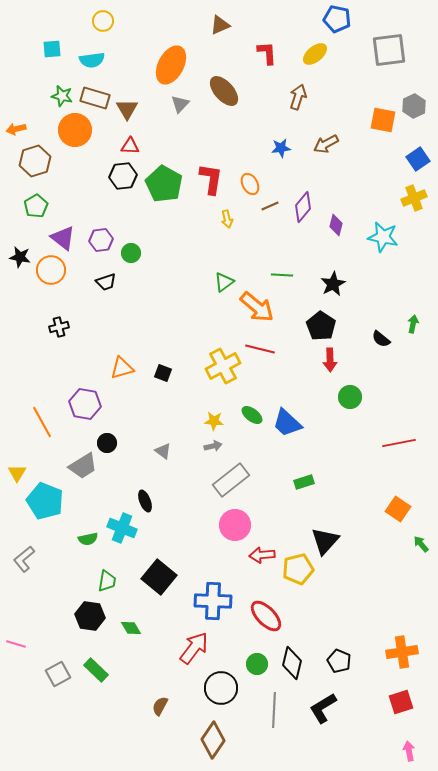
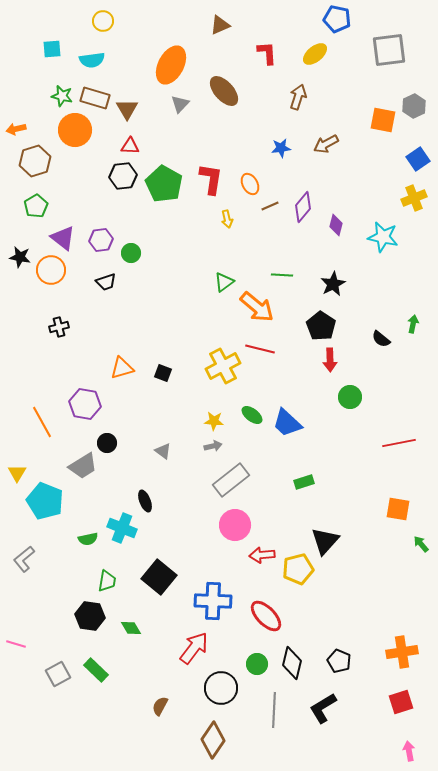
orange square at (398, 509): rotated 25 degrees counterclockwise
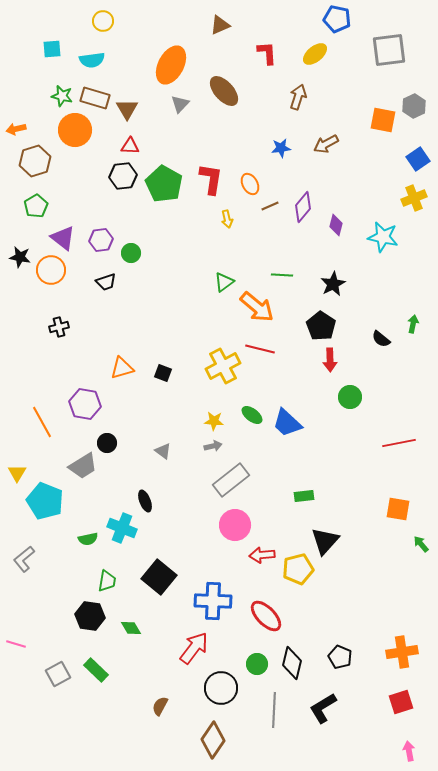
green rectangle at (304, 482): moved 14 px down; rotated 12 degrees clockwise
black pentagon at (339, 661): moved 1 px right, 4 px up
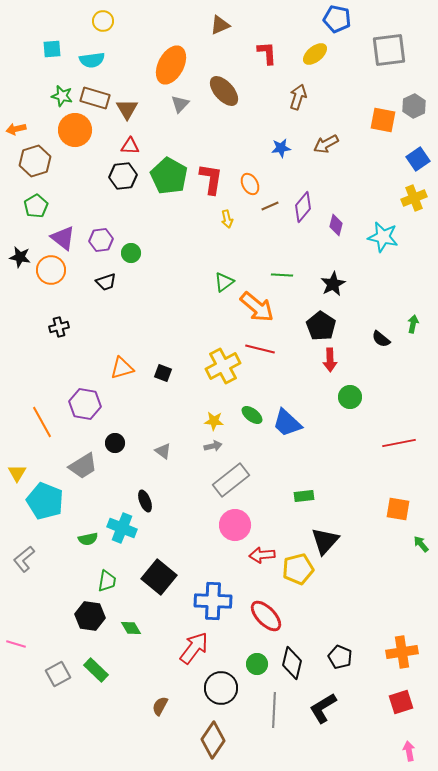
green pentagon at (164, 184): moved 5 px right, 8 px up
black circle at (107, 443): moved 8 px right
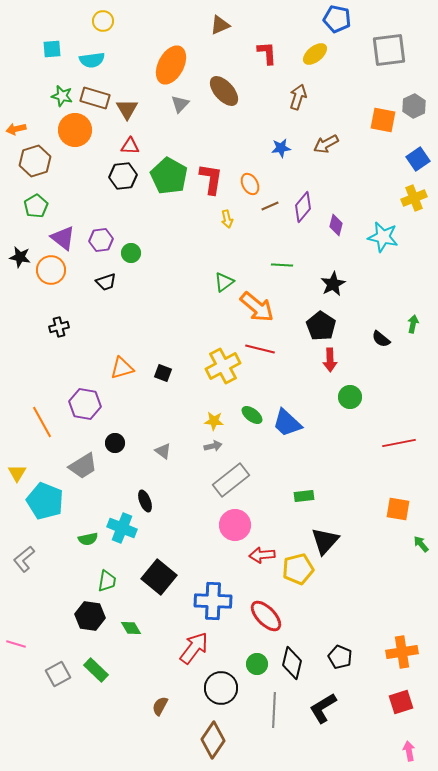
green line at (282, 275): moved 10 px up
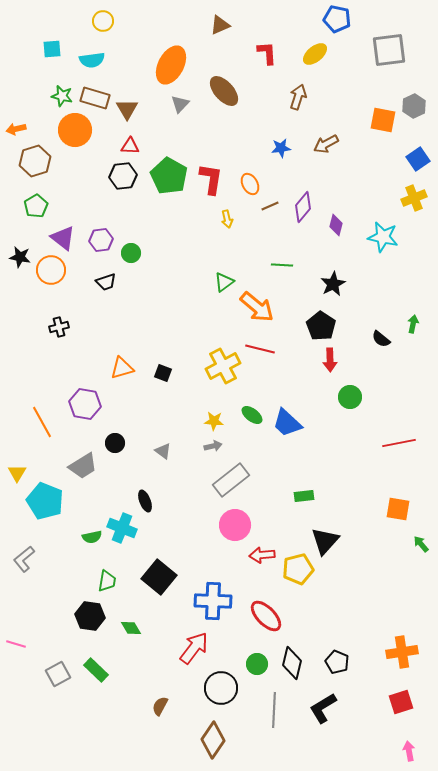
green semicircle at (88, 539): moved 4 px right, 2 px up
black pentagon at (340, 657): moved 3 px left, 5 px down
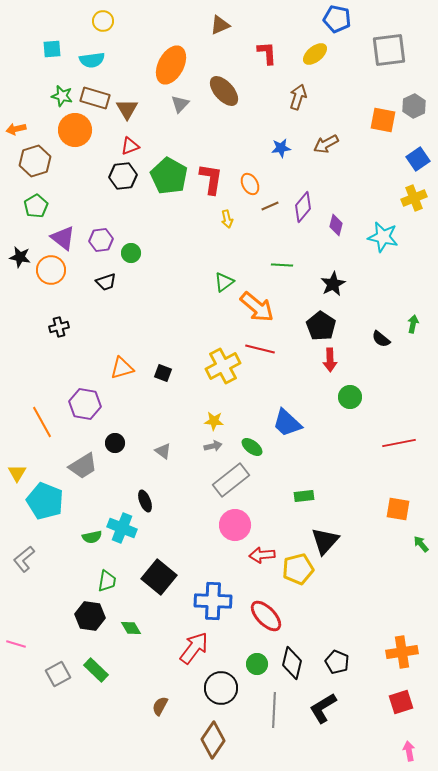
red triangle at (130, 146): rotated 24 degrees counterclockwise
green ellipse at (252, 415): moved 32 px down
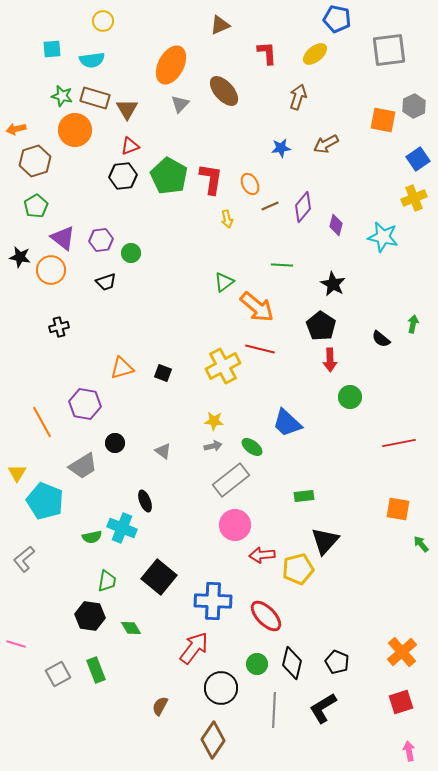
black star at (333, 284): rotated 15 degrees counterclockwise
orange cross at (402, 652): rotated 32 degrees counterclockwise
green rectangle at (96, 670): rotated 25 degrees clockwise
